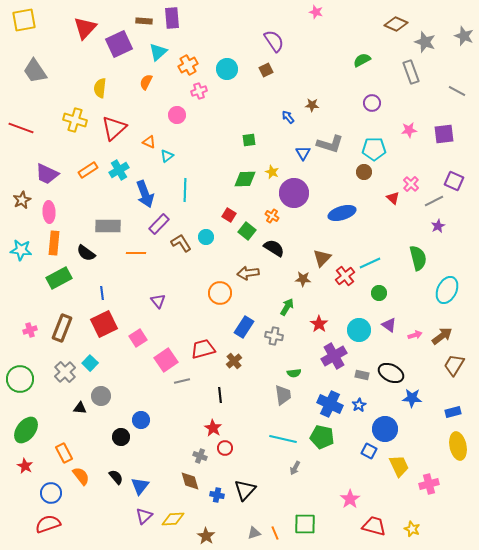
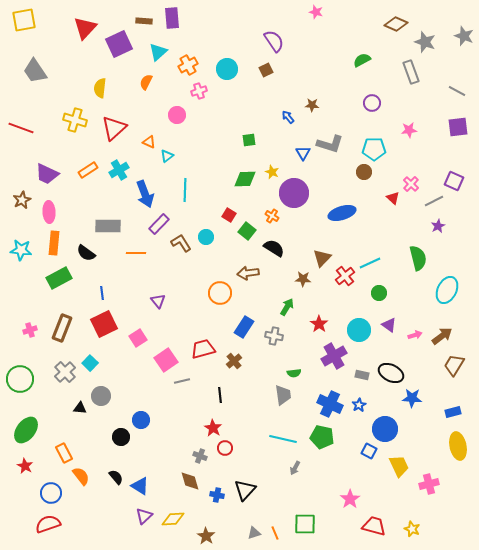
purple square at (444, 134): moved 14 px right, 7 px up
blue triangle at (140, 486): rotated 36 degrees counterclockwise
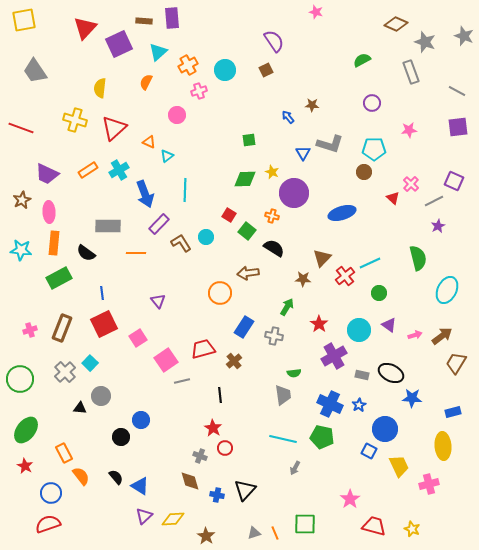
cyan circle at (227, 69): moved 2 px left, 1 px down
orange cross at (272, 216): rotated 16 degrees counterclockwise
brown trapezoid at (454, 365): moved 2 px right, 2 px up
yellow ellipse at (458, 446): moved 15 px left; rotated 8 degrees clockwise
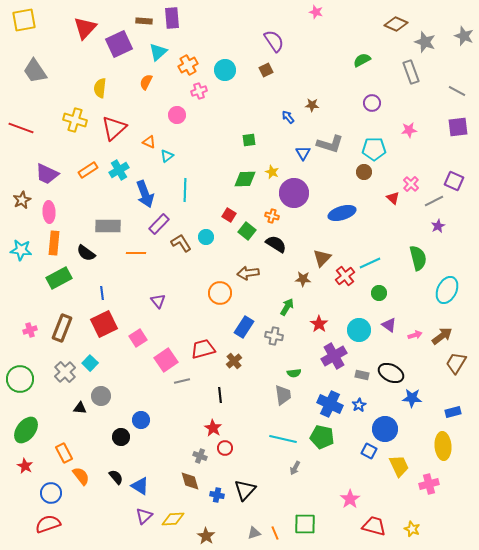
black semicircle at (274, 248): moved 2 px right, 4 px up
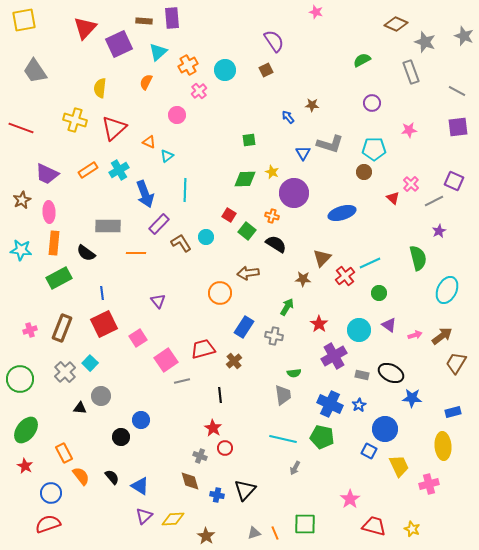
pink cross at (199, 91): rotated 21 degrees counterclockwise
purple star at (438, 226): moved 1 px right, 5 px down
black semicircle at (116, 477): moved 4 px left
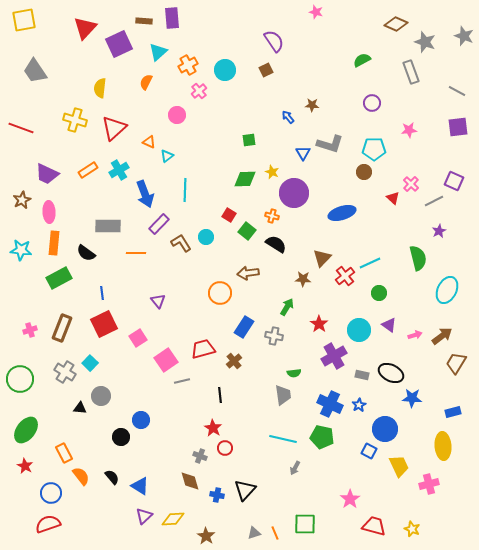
gray cross at (65, 372): rotated 15 degrees counterclockwise
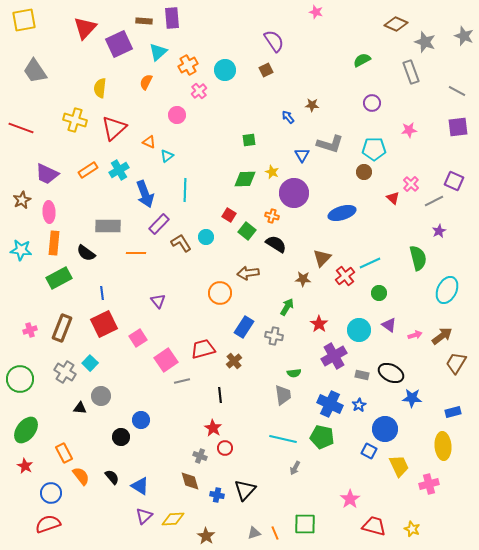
blue triangle at (303, 153): moved 1 px left, 2 px down
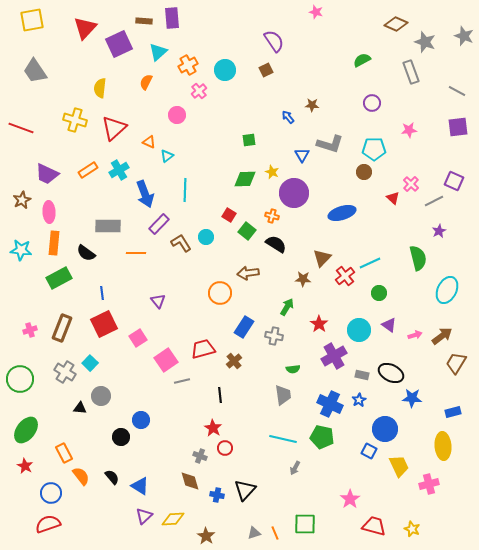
yellow square at (24, 20): moved 8 px right
green semicircle at (294, 373): moved 1 px left, 4 px up
blue star at (359, 405): moved 5 px up
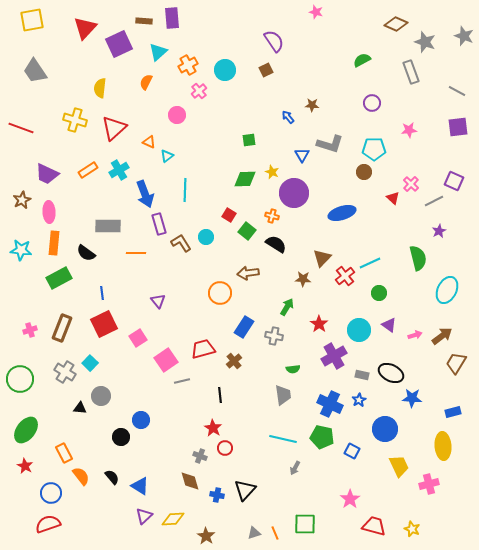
purple rectangle at (159, 224): rotated 60 degrees counterclockwise
blue square at (369, 451): moved 17 px left
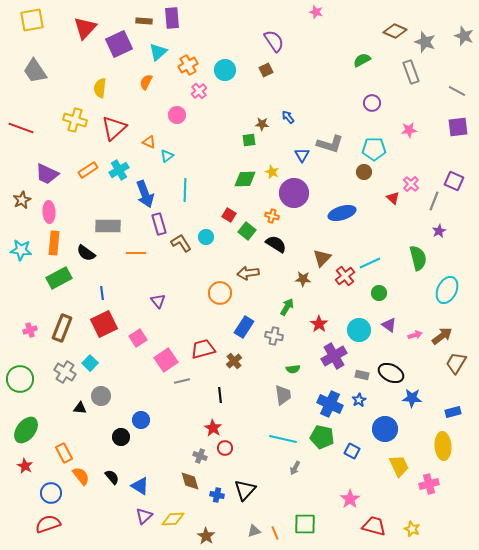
brown diamond at (396, 24): moved 1 px left, 7 px down
brown star at (312, 105): moved 50 px left, 19 px down
gray line at (434, 201): rotated 42 degrees counterclockwise
gray triangle at (254, 533): moved 2 px up
